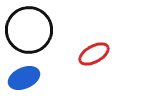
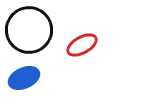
red ellipse: moved 12 px left, 9 px up
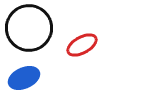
black circle: moved 2 px up
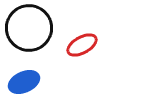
blue ellipse: moved 4 px down
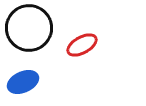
blue ellipse: moved 1 px left
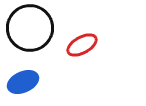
black circle: moved 1 px right
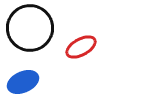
red ellipse: moved 1 px left, 2 px down
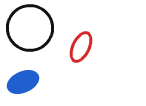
red ellipse: rotated 36 degrees counterclockwise
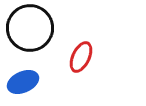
red ellipse: moved 10 px down
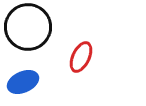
black circle: moved 2 px left, 1 px up
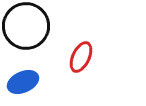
black circle: moved 2 px left, 1 px up
